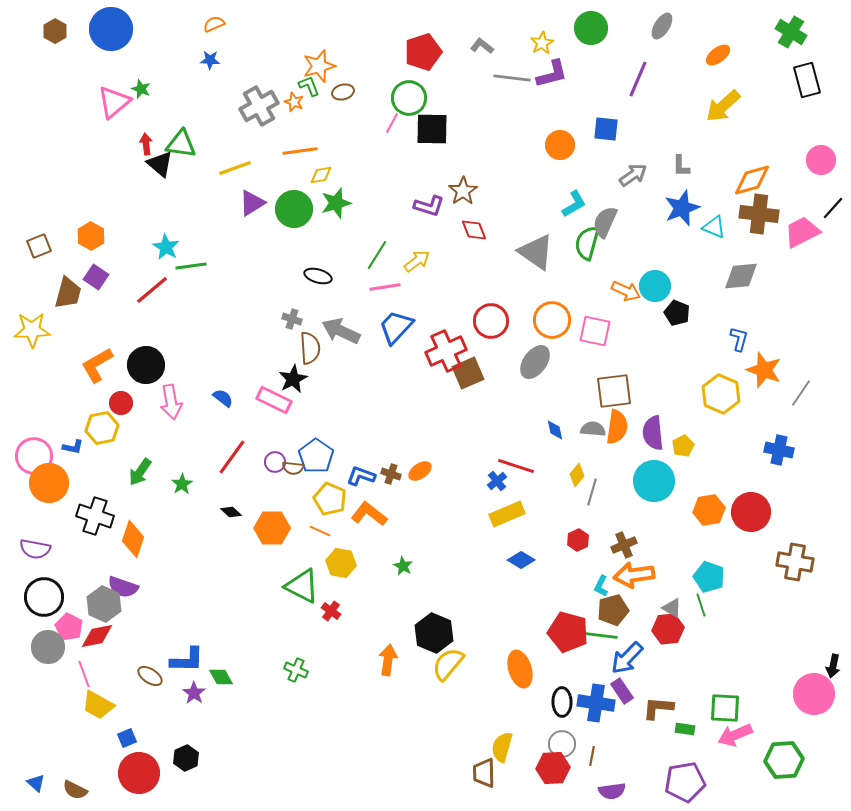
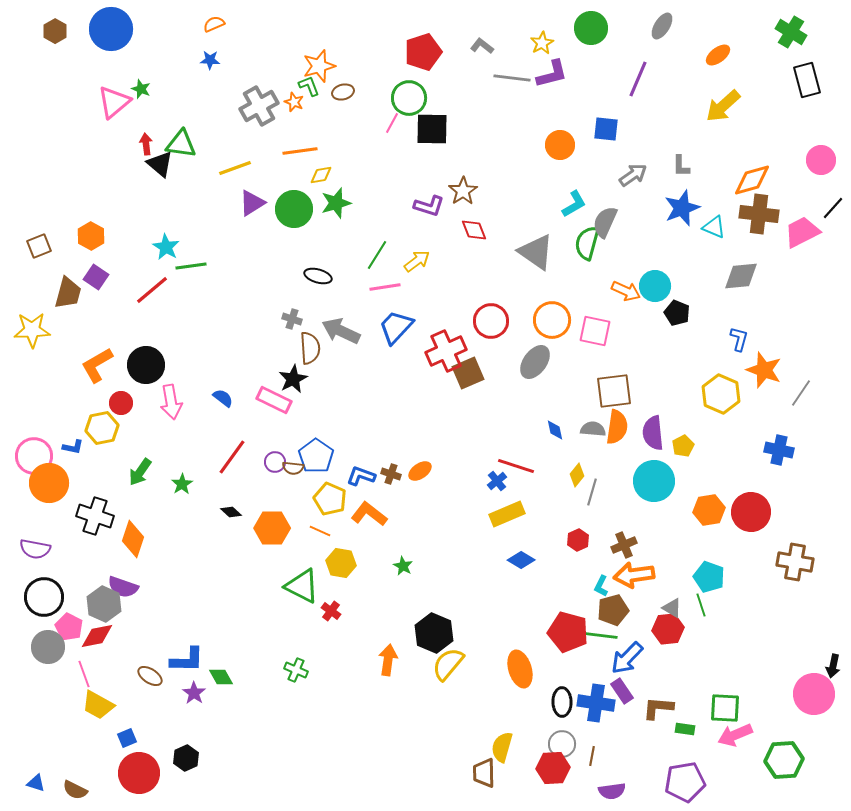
blue triangle at (36, 783): rotated 24 degrees counterclockwise
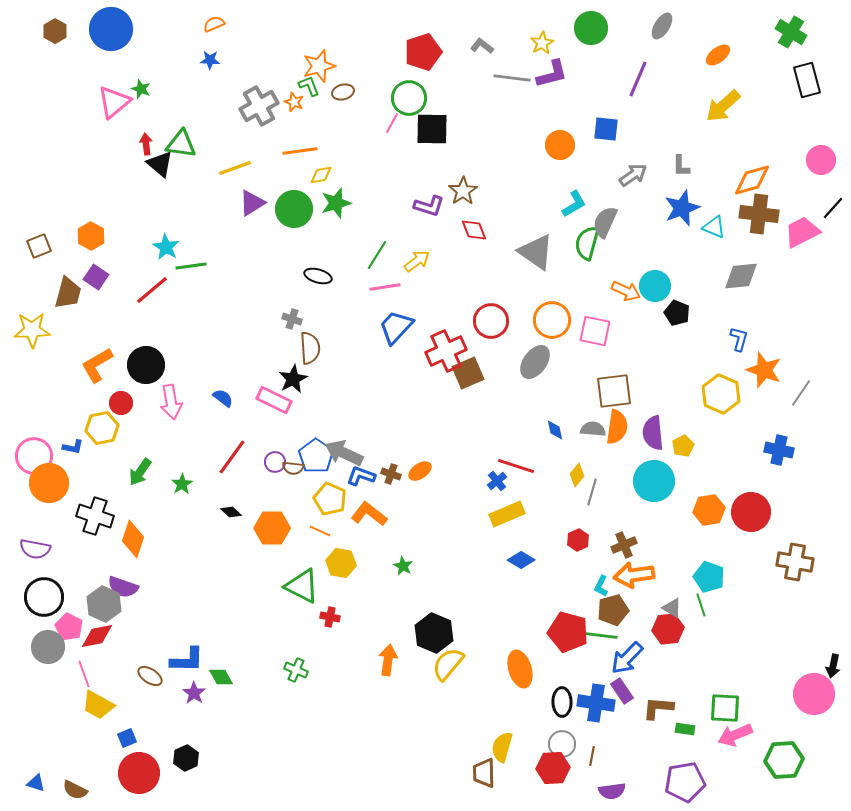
gray arrow at (341, 331): moved 3 px right, 122 px down
red cross at (331, 611): moved 1 px left, 6 px down; rotated 24 degrees counterclockwise
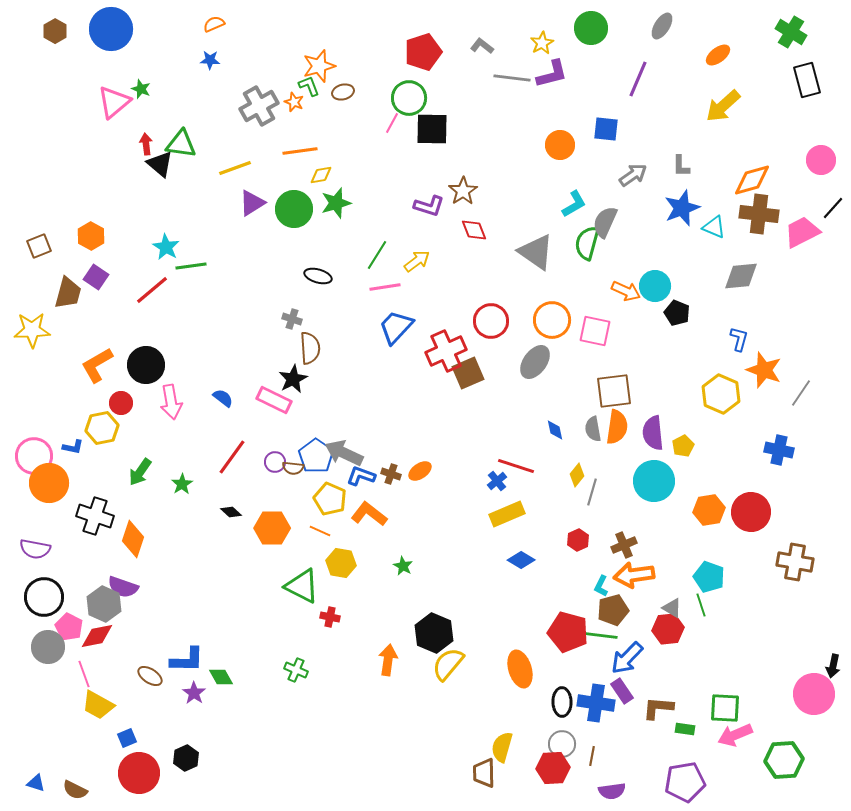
gray semicircle at (593, 429): rotated 105 degrees counterclockwise
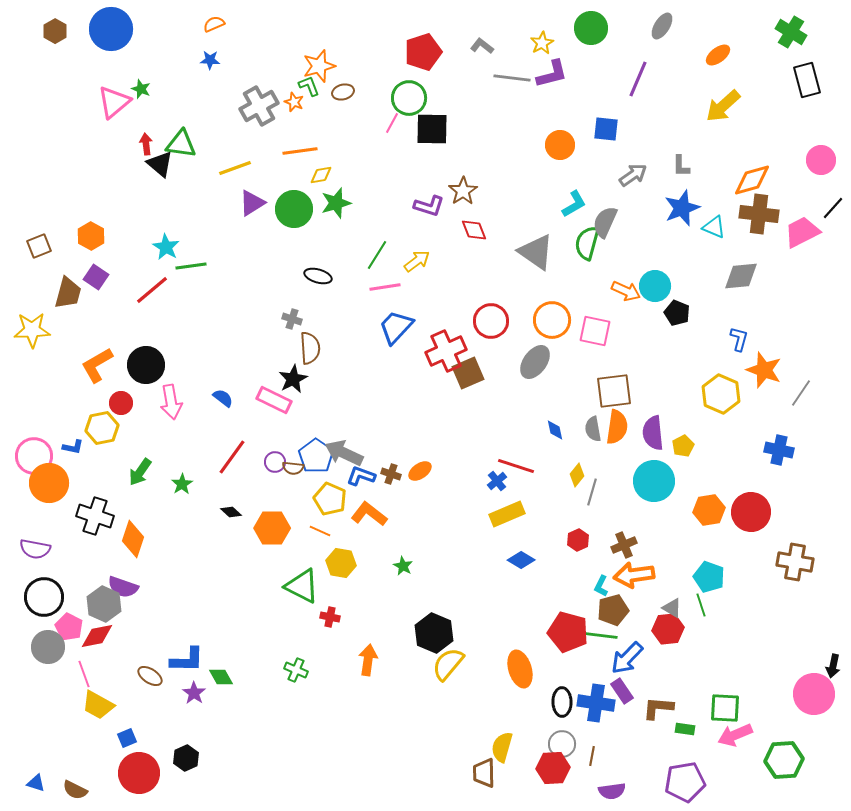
orange arrow at (388, 660): moved 20 px left
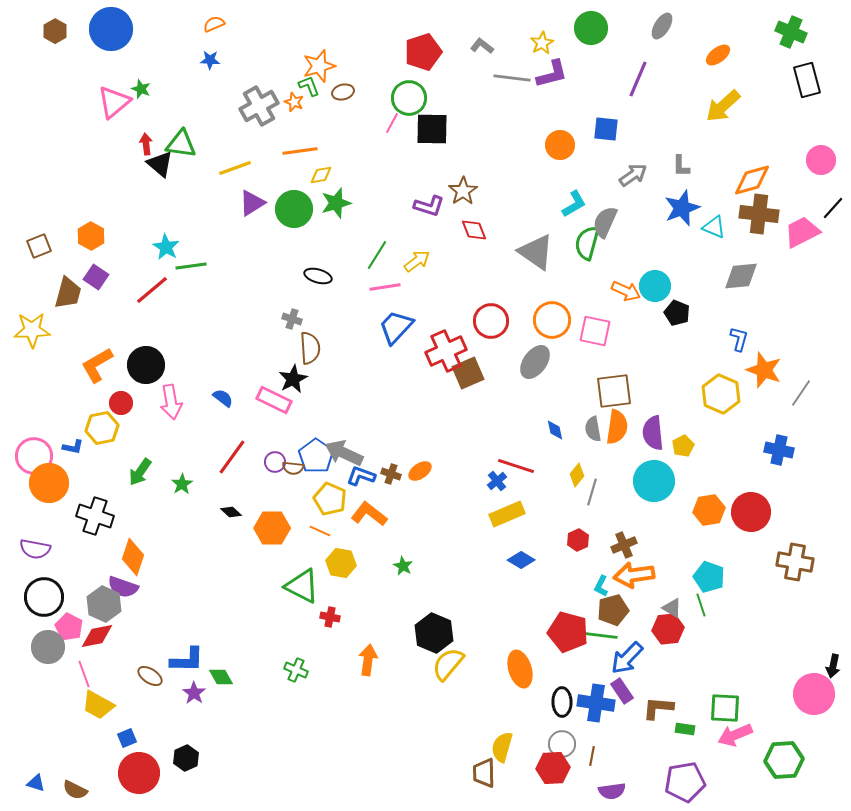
green cross at (791, 32): rotated 8 degrees counterclockwise
orange diamond at (133, 539): moved 18 px down
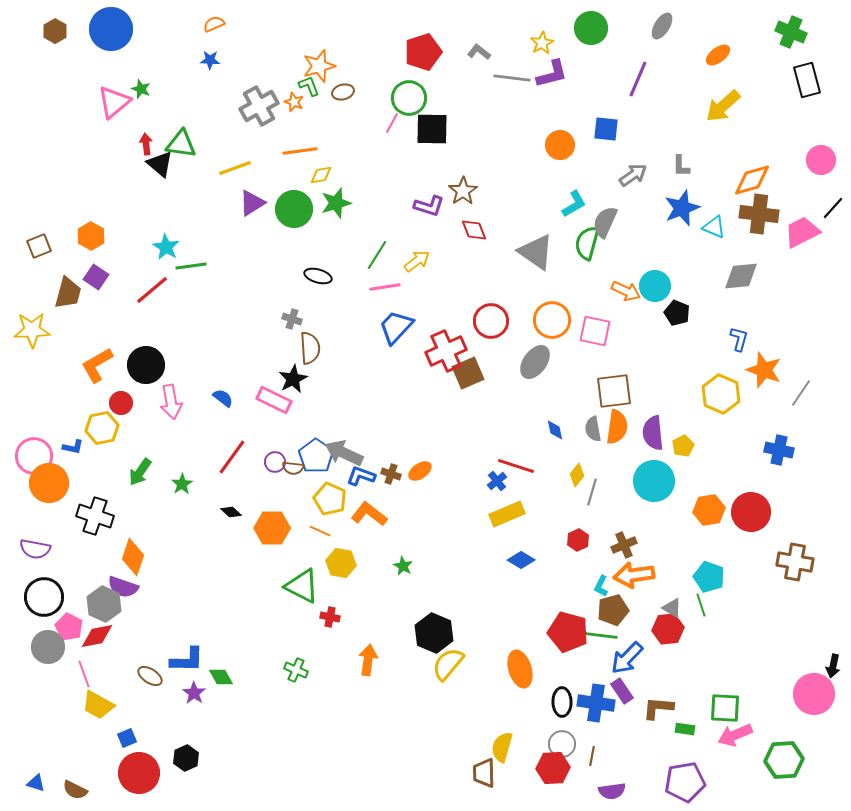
gray L-shape at (482, 46): moved 3 px left, 6 px down
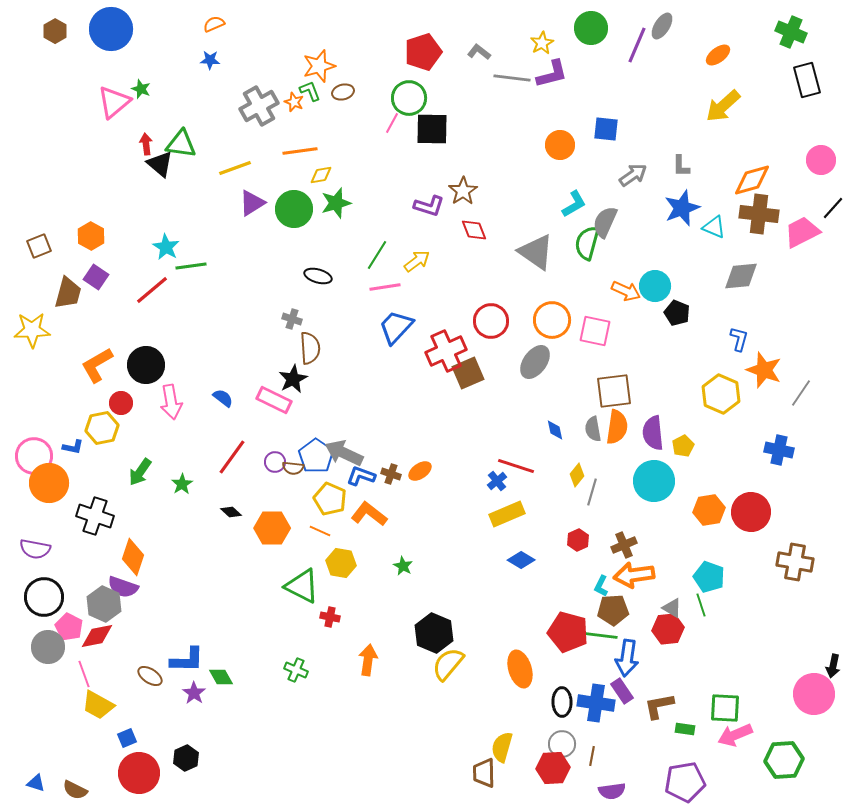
purple line at (638, 79): moved 1 px left, 34 px up
green L-shape at (309, 86): moved 1 px right, 5 px down
brown pentagon at (613, 610): rotated 12 degrees clockwise
blue arrow at (627, 658): rotated 36 degrees counterclockwise
brown L-shape at (658, 708): moved 1 px right, 2 px up; rotated 16 degrees counterclockwise
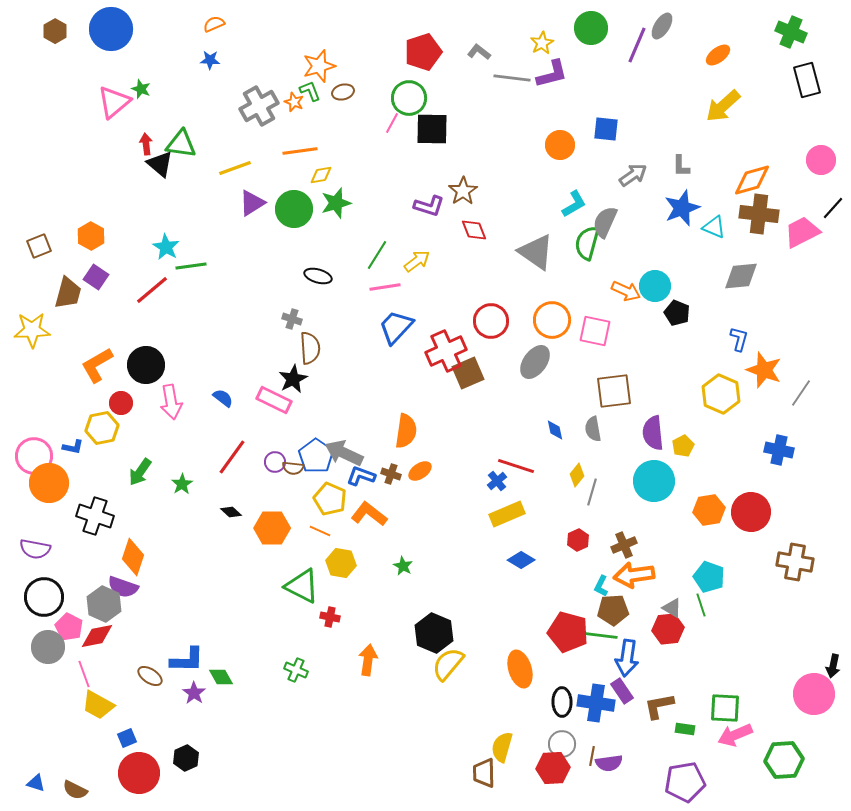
orange semicircle at (617, 427): moved 211 px left, 4 px down
purple semicircle at (612, 791): moved 3 px left, 28 px up
